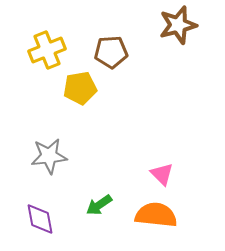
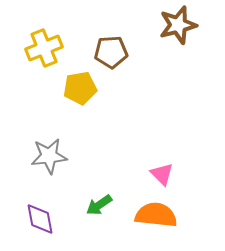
yellow cross: moved 3 px left, 2 px up
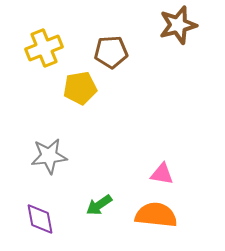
pink triangle: rotated 35 degrees counterclockwise
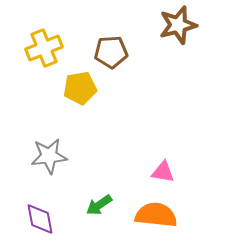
pink triangle: moved 1 px right, 2 px up
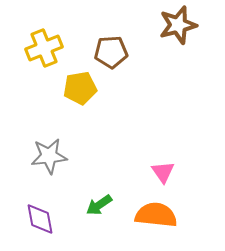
pink triangle: rotated 45 degrees clockwise
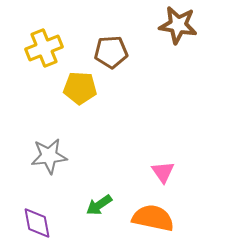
brown star: rotated 24 degrees clockwise
yellow pentagon: rotated 12 degrees clockwise
orange semicircle: moved 3 px left, 3 px down; rotated 6 degrees clockwise
purple diamond: moved 3 px left, 4 px down
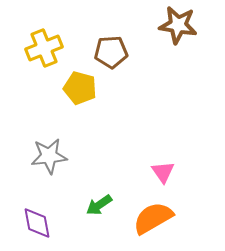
yellow pentagon: rotated 12 degrees clockwise
orange semicircle: rotated 42 degrees counterclockwise
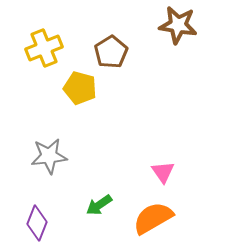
brown pentagon: rotated 28 degrees counterclockwise
purple diamond: rotated 32 degrees clockwise
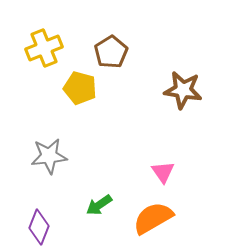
brown star: moved 5 px right, 65 px down
purple diamond: moved 2 px right, 4 px down
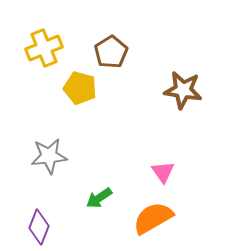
green arrow: moved 7 px up
